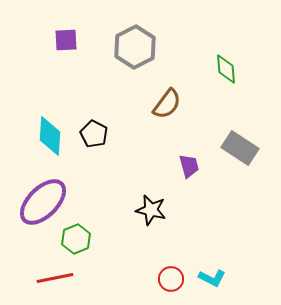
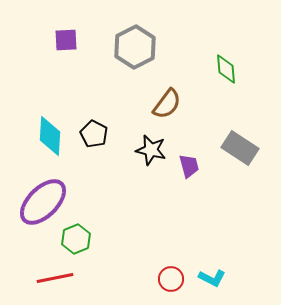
black star: moved 60 px up
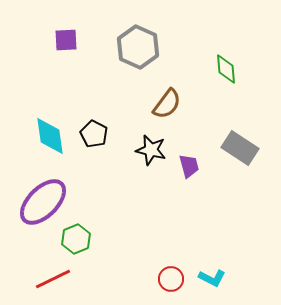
gray hexagon: moved 3 px right; rotated 9 degrees counterclockwise
cyan diamond: rotated 12 degrees counterclockwise
red line: moved 2 px left, 1 px down; rotated 15 degrees counterclockwise
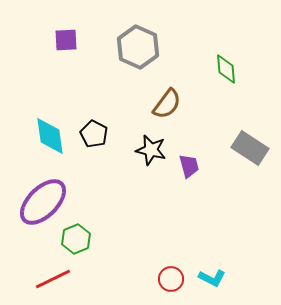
gray rectangle: moved 10 px right
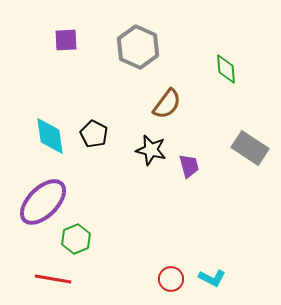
red line: rotated 36 degrees clockwise
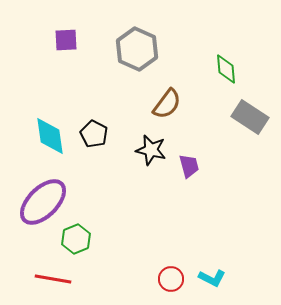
gray hexagon: moved 1 px left, 2 px down
gray rectangle: moved 31 px up
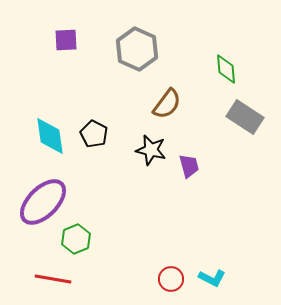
gray rectangle: moved 5 px left
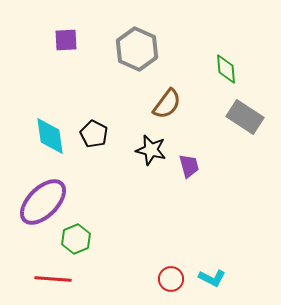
red line: rotated 6 degrees counterclockwise
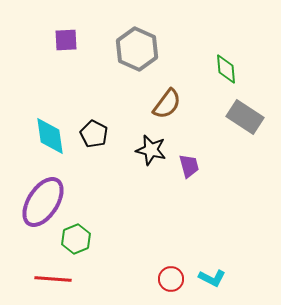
purple ellipse: rotated 12 degrees counterclockwise
